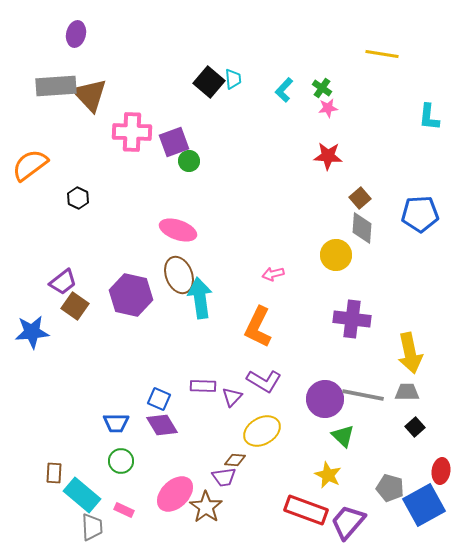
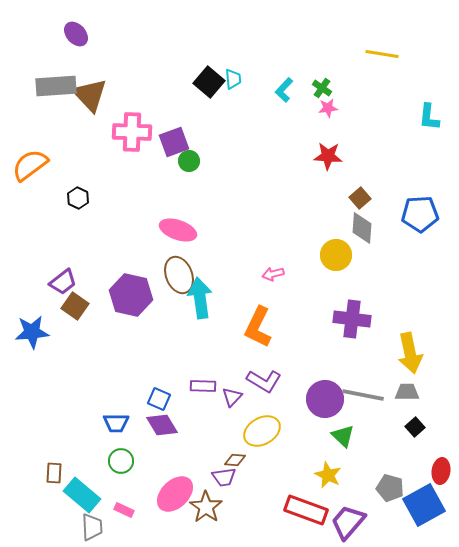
purple ellipse at (76, 34): rotated 55 degrees counterclockwise
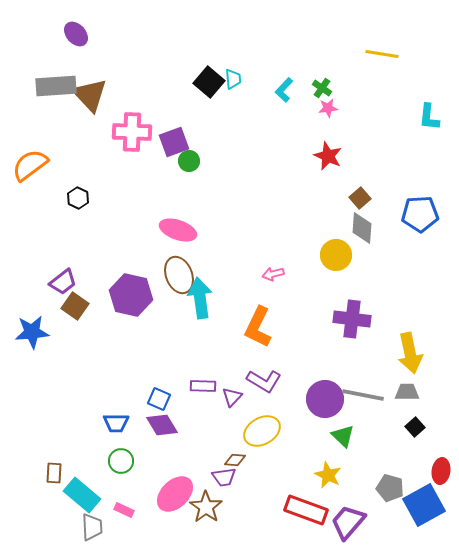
red star at (328, 156): rotated 20 degrees clockwise
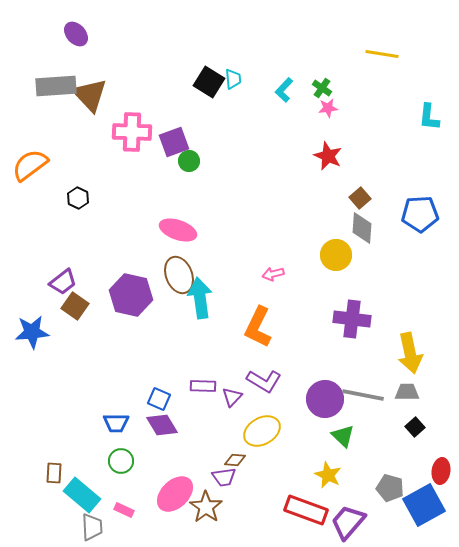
black square at (209, 82): rotated 8 degrees counterclockwise
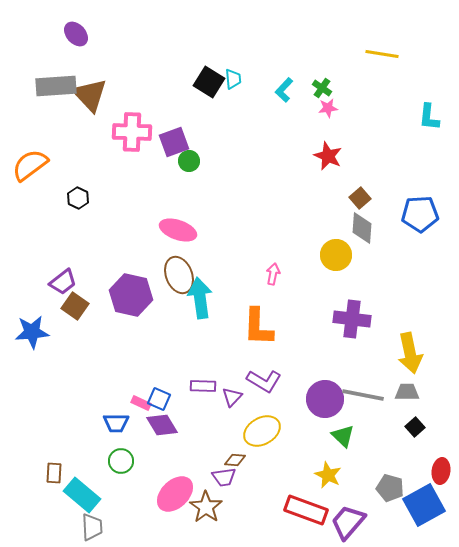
pink arrow at (273, 274): rotated 115 degrees clockwise
orange L-shape at (258, 327): rotated 24 degrees counterclockwise
pink rectangle at (124, 510): moved 17 px right, 107 px up
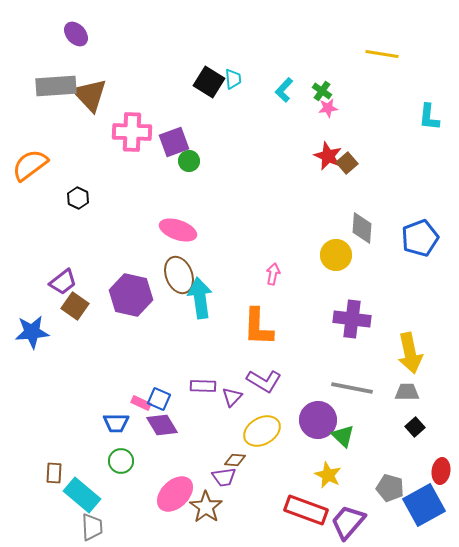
green cross at (322, 88): moved 3 px down
brown square at (360, 198): moved 13 px left, 35 px up
blue pentagon at (420, 214): moved 24 px down; rotated 18 degrees counterclockwise
gray line at (363, 395): moved 11 px left, 7 px up
purple circle at (325, 399): moved 7 px left, 21 px down
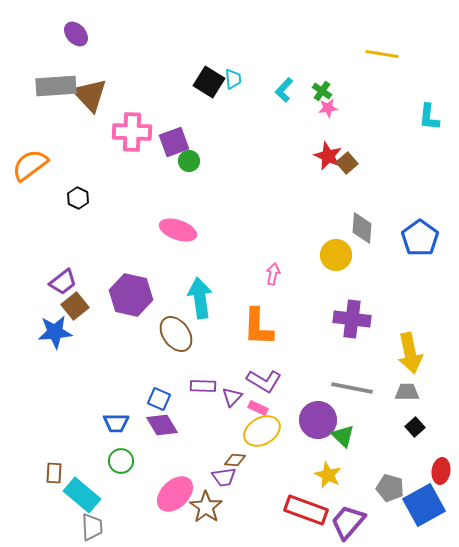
blue pentagon at (420, 238): rotated 15 degrees counterclockwise
brown ellipse at (179, 275): moved 3 px left, 59 px down; rotated 15 degrees counterclockwise
brown square at (75, 306): rotated 16 degrees clockwise
blue star at (32, 332): moved 23 px right
pink rectangle at (141, 403): moved 117 px right, 5 px down
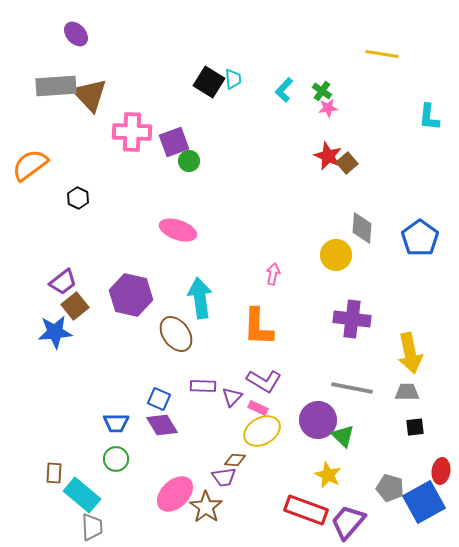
black square at (415, 427): rotated 36 degrees clockwise
green circle at (121, 461): moved 5 px left, 2 px up
blue square at (424, 505): moved 3 px up
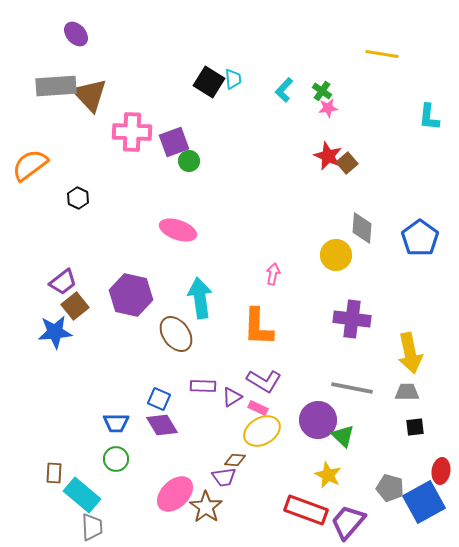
purple triangle at (232, 397): rotated 15 degrees clockwise
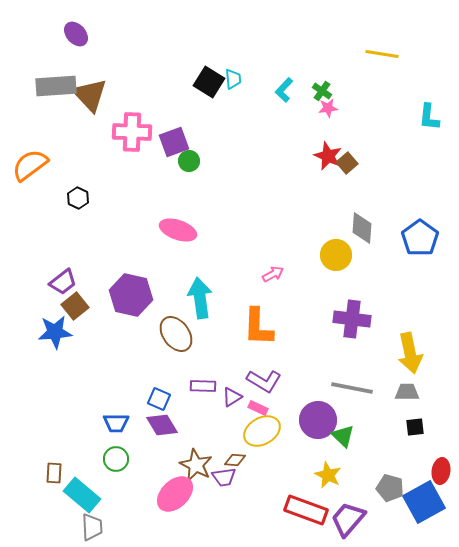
pink arrow at (273, 274): rotated 50 degrees clockwise
brown star at (206, 507): moved 10 px left, 42 px up; rotated 8 degrees counterclockwise
purple trapezoid at (348, 522): moved 3 px up
